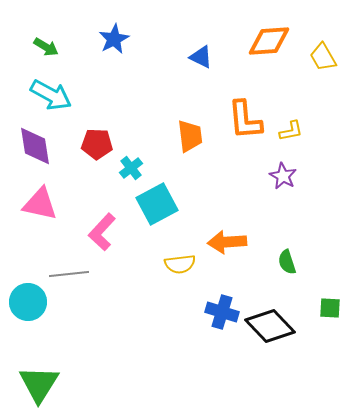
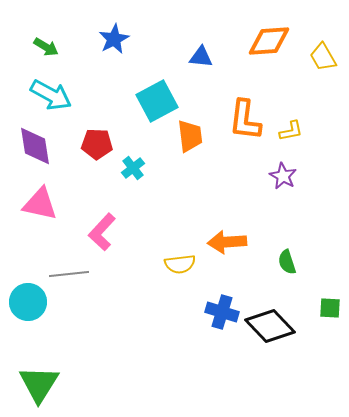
blue triangle: rotated 20 degrees counterclockwise
orange L-shape: rotated 12 degrees clockwise
cyan cross: moved 2 px right
cyan square: moved 103 px up
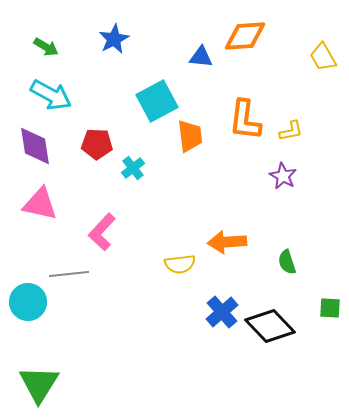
orange diamond: moved 24 px left, 5 px up
blue cross: rotated 32 degrees clockwise
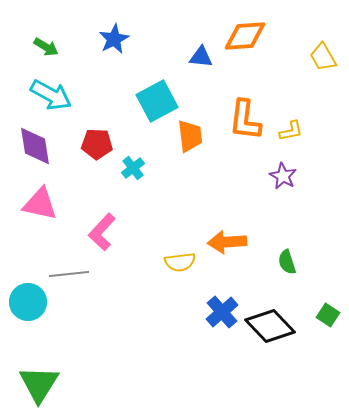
yellow semicircle: moved 2 px up
green square: moved 2 px left, 7 px down; rotated 30 degrees clockwise
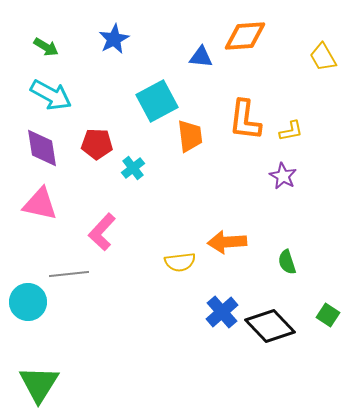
purple diamond: moved 7 px right, 2 px down
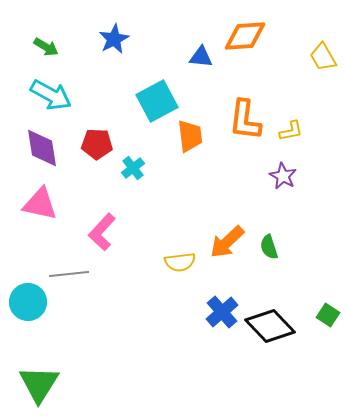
orange arrow: rotated 39 degrees counterclockwise
green semicircle: moved 18 px left, 15 px up
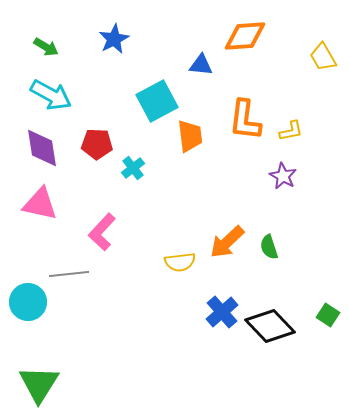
blue triangle: moved 8 px down
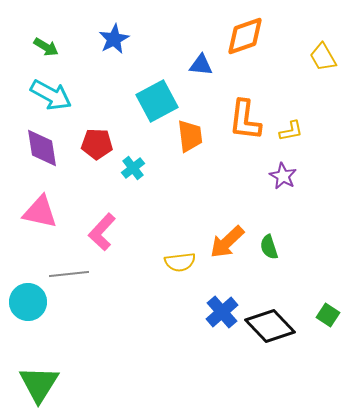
orange diamond: rotated 15 degrees counterclockwise
pink triangle: moved 8 px down
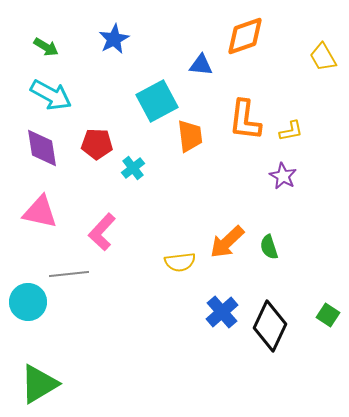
black diamond: rotated 69 degrees clockwise
green triangle: rotated 27 degrees clockwise
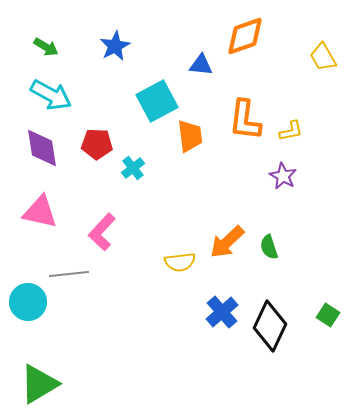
blue star: moved 1 px right, 7 px down
